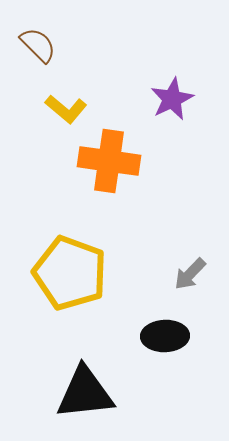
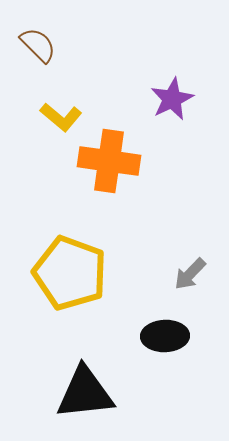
yellow L-shape: moved 5 px left, 8 px down
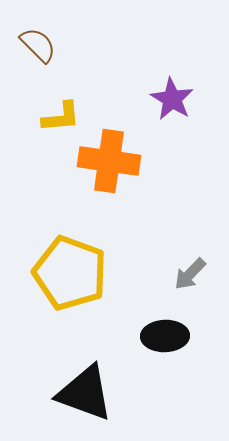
purple star: rotated 15 degrees counterclockwise
yellow L-shape: rotated 45 degrees counterclockwise
black triangle: rotated 26 degrees clockwise
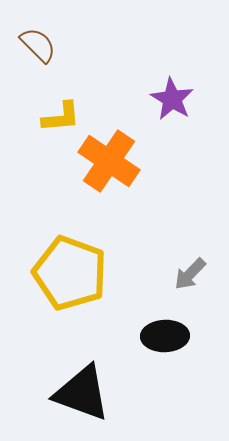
orange cross: rotated 26 degrees clockwise
black triangle: moved 3 px left
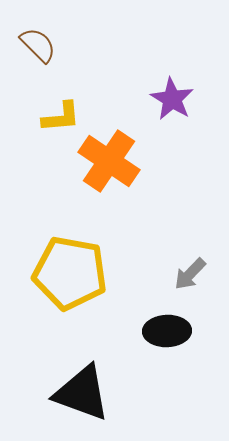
yellow pentagon: rotated 10 degrees counterclockwise
black ellipse: moved 2 px right, 5 px up
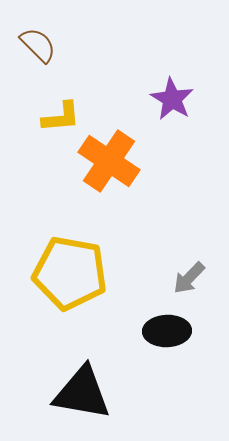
gray arrow: moved 1 px left, 4 px down
black triangle: rotated 10 degrees counterclockwise
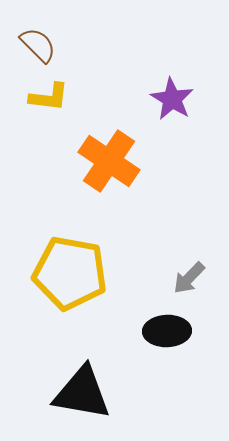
yellow L-shape: moved 12 px left, 20 px up; rotated 12 degrees clockwise
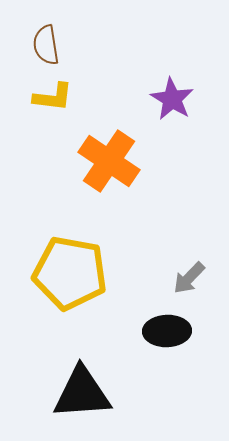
brown semicircle: moved 8 px right; rotated 144 degrees counterclockwise
yellow L-shape: moved 4 px right
black triangle: rotated 14 degrees counterclockwise
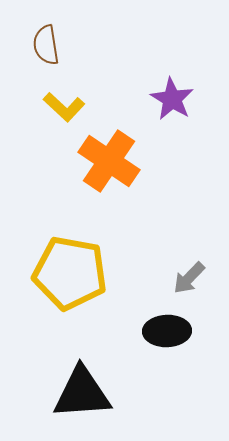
yellow L-shape: moved 11 px right, 10 px down; rotated 36 degrees clockwise
